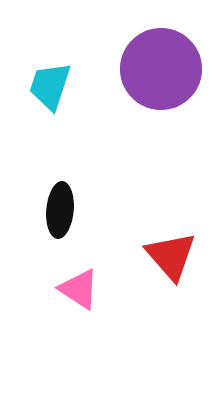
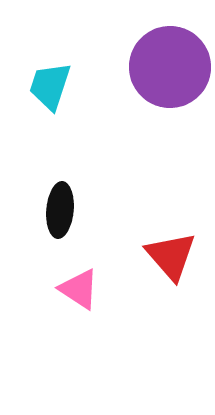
purple circle: moved 9 px right, 2 px up
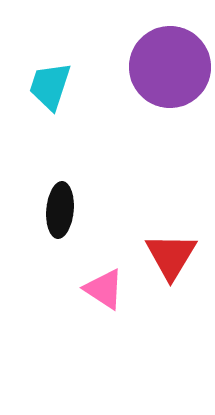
red triangle: rotated 12 degrees clockwise
pink triangle: moved 25 px right
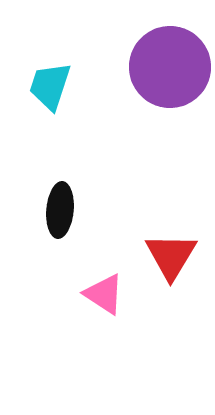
pink triangle: moved 5 px down
